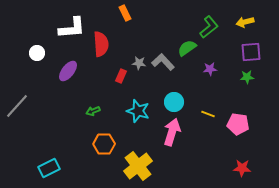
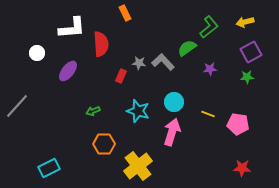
purple square: rotated 25 degrees counterclockwise
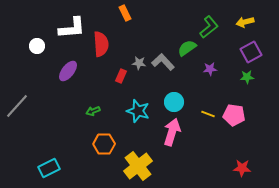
white circle: moved 7 px up
pink pentagon: moved 4 px left, 9 px up
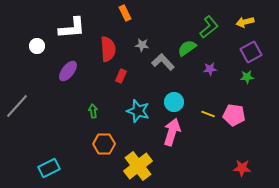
red semicircle: moved 7 px right, 5 px down
gray star: moved 3 px right, 18 px up
green arrow: rotated 104 degrees clockwise
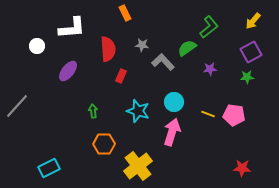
yellow arrow: moved 8 px right, 1 px up; rotated 36 degrees counterclockwise
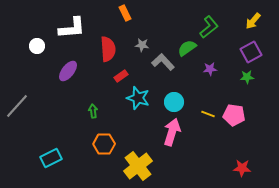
red rectangle: rotated 32 degrees clockwise
cyan star: moved 13 px up
cyan rectangle: moved 2 px right, 10 px up
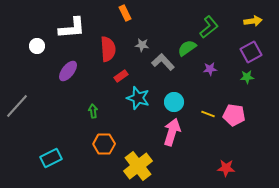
yellow arrow: rotated 138 degrees counterclockwise
red star: moved 16 px left
